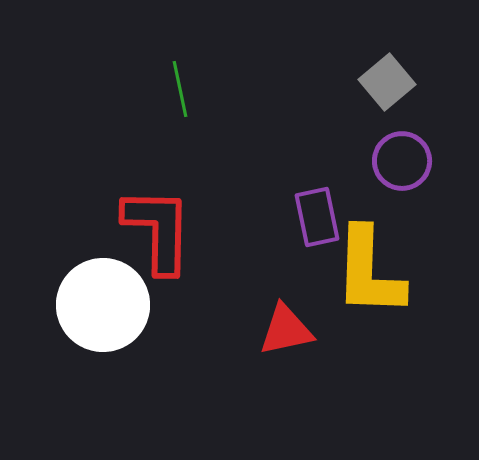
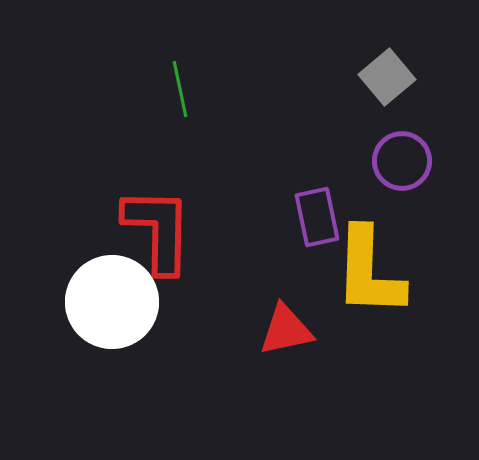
gray square: moved 5 px up
white circle: moved 9 px right, 3 px up
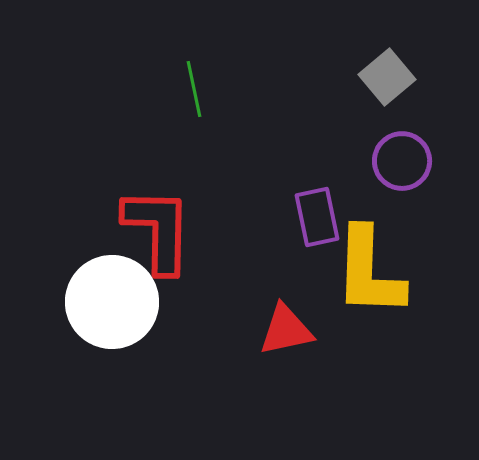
green line: moved 14 px right
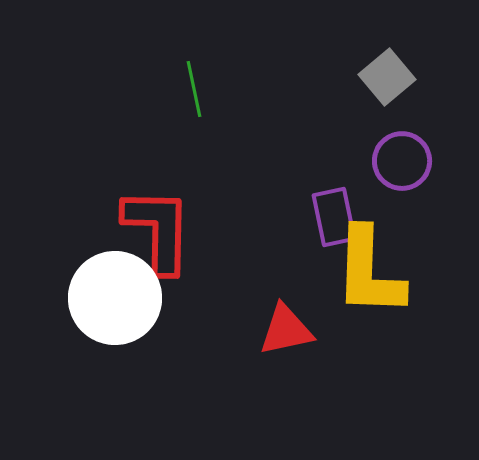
purple rectangle: moved 17 px right
white circle: moved 3 px right, 4 px up
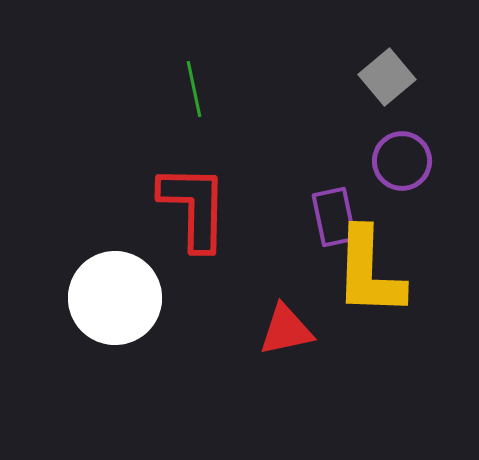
red L-shape: moved 36 px right, 23 px up
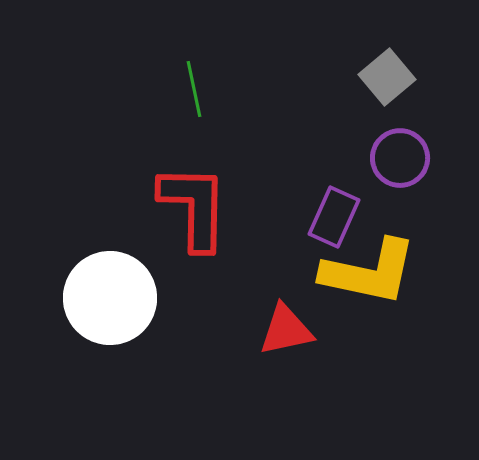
purple circle: moved 2 px left, 3 px up
purple rectangle: rotated 36 degrees clockwise
yellow L-shape: rotated 80 degrees counterclockwise
white circle: moved 5 px left
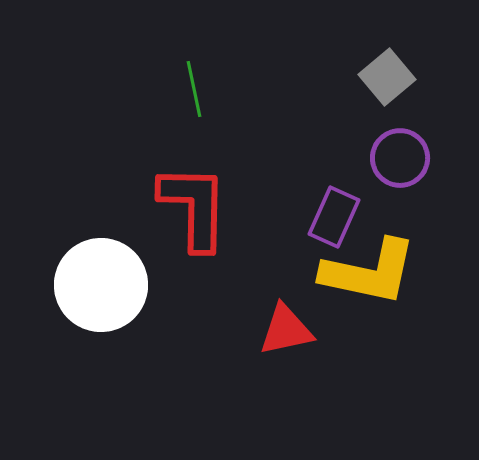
white circle: moved 9 px left, 13 px up
